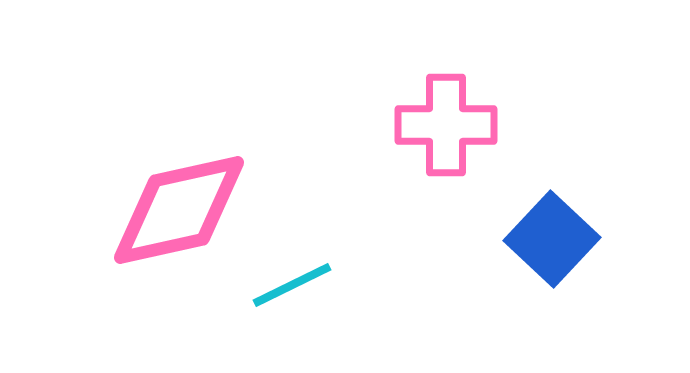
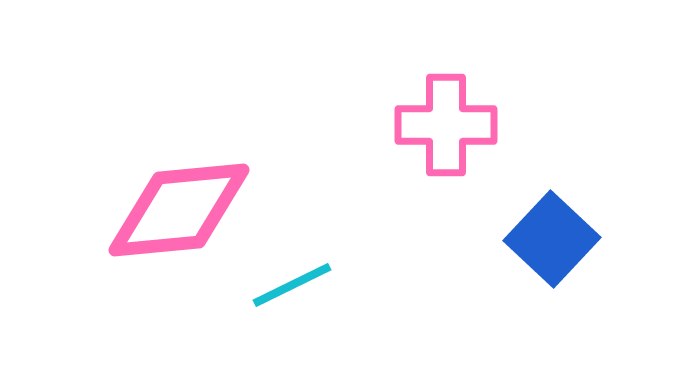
pink diamond: rotated 7 degrees clockwise
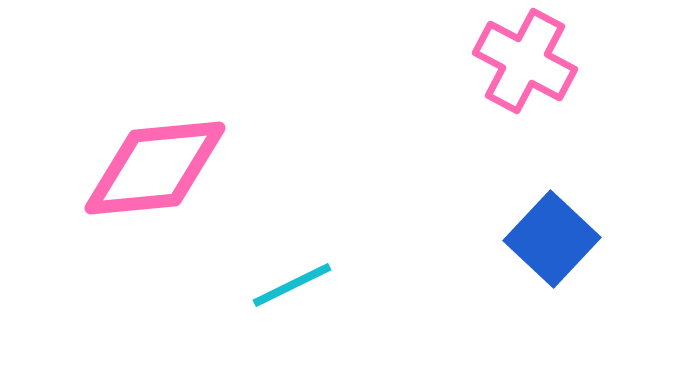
pink cross: moved 79 px right, 64 px up; rotated 28 degrees clockwise
pink diamond: moved 24 px left, 42 px up
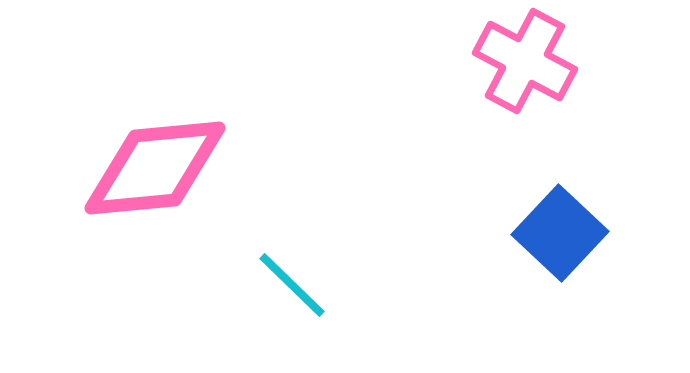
blue square: moved 8 px right, 6 px up
cyan line: rotated 70 degrees clockwise
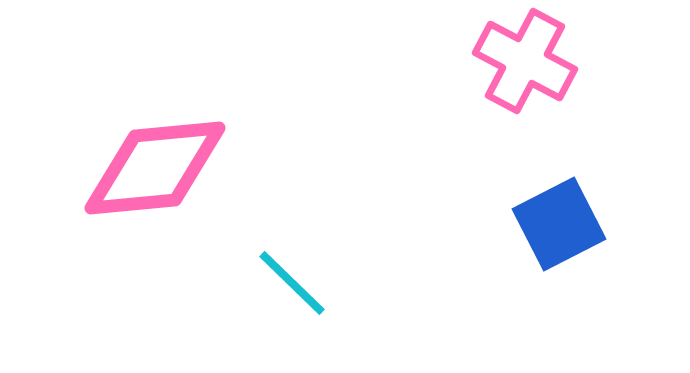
blue square: moved 1 px left, 9 px up; rotated 20 degrees clockwise
cyan line: moved 2 px up
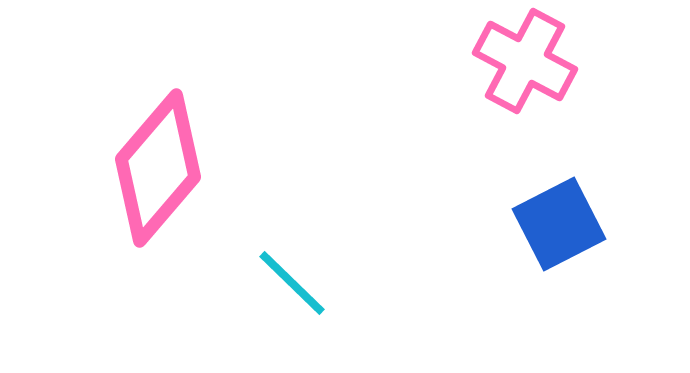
pink diamond: moved 3 px right; rotated 44 degrees counterclockwise
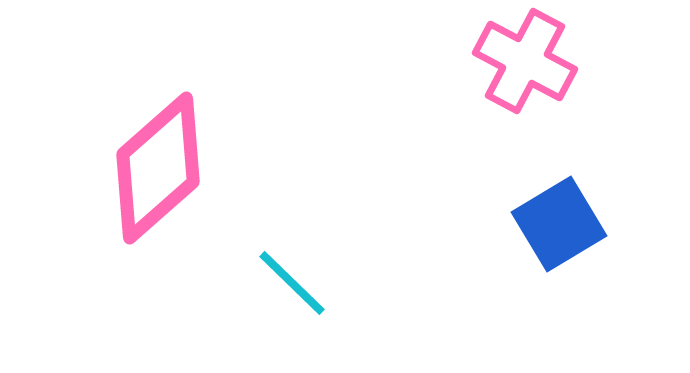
pink diamond: rotated 8 degrees clockwise
blue square: rotated 4 degrees counterclockwise
